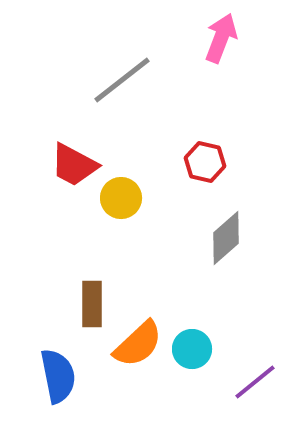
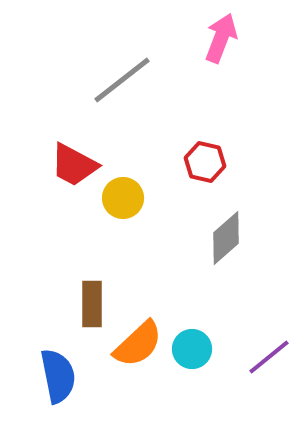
yellow circle: moved 2 px right
purple line: moved 14 px right, 25 px up
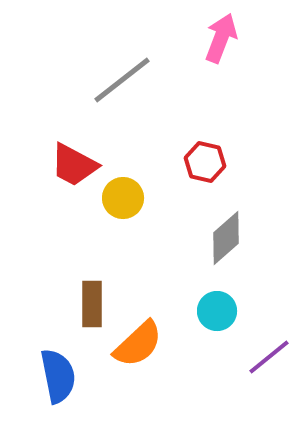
cyan circle: moved 25 px right, 38 px up
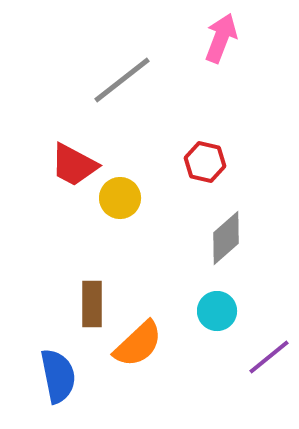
yellow circle: moved 3 px left
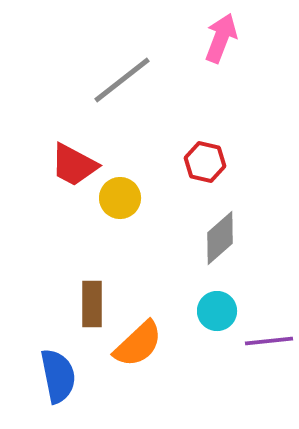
gray diamond: moved 6 px left
purple line: moved 16 px up; rotated 33 degrees clockwise
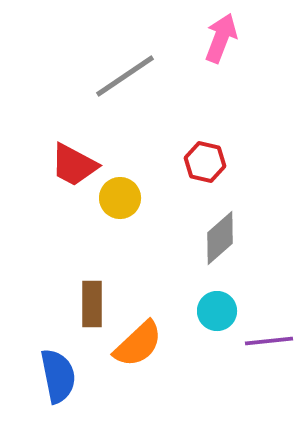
gray line: moved 3 px right, 4 px up; rotated 4 degrees clockwise
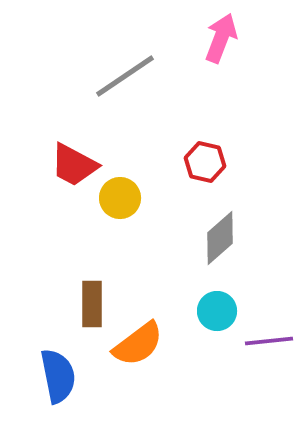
orange semicircle: rotated 6 degrees clockwise
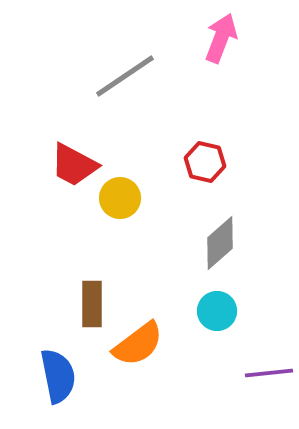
gray diamond: moved 5 px down
purple line: moved 32 px down
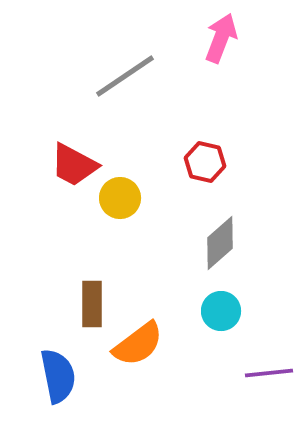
cyan circle: moved 4 px right
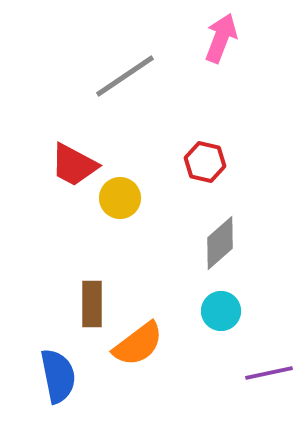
purple line: rotated 6 degrees counterclockwise
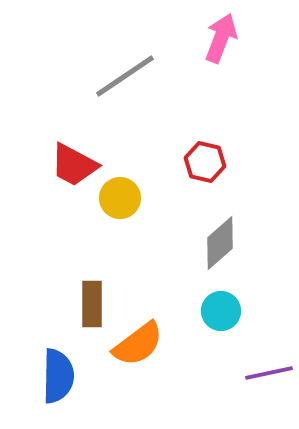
blue semicircle: rotated 12 degrees clockwise
